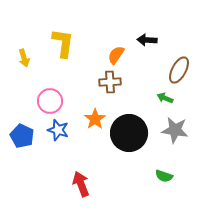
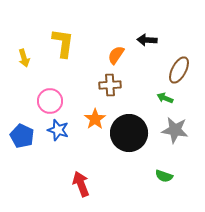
brown cross: moved 3 px down
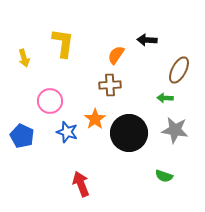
green arrow: rotated 21 degrees counterclockwise
blue star: moved 9 px right, 2 px down
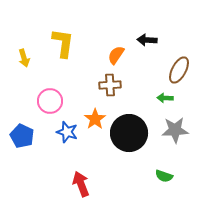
gray star: rotated 12 degrees counterclockwise
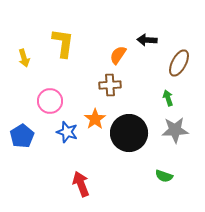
orange semicircle: moved 2 px right
brown ellipse: moved 7 px up
green arrow: moved 3 px right; rotated 70 degrees clockwise
blue pentagon: rotated 15 degrees clockwise
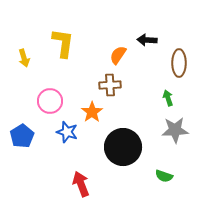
brown ellipse: rotated 28 degrees counterclockwise
orange star: moved 3 px left, 7 px up
black circle: moved 6 px left, 14 px down
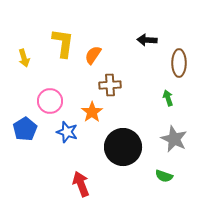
orange semicircle: moved 25 px left
gray star: moved 1 px left, 9 px down; rotated 28 degrees clockwise
blue pentagon: moved 3 px right, 7 px up
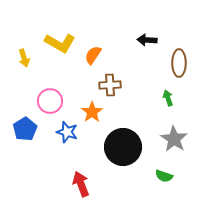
yellow L-shape: moved 3 px left; rotated 112 degrees clockwise
gray star: rotated 8 degrees clockwise
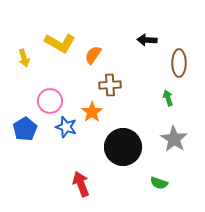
blue star: moved 1 px left, 5 px up
green semicircle: moved 5 px left, 7 px down
